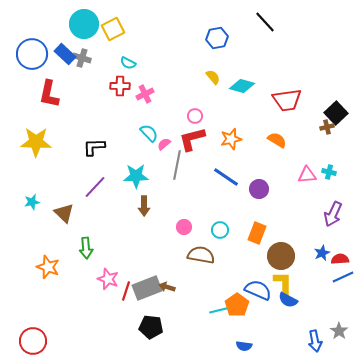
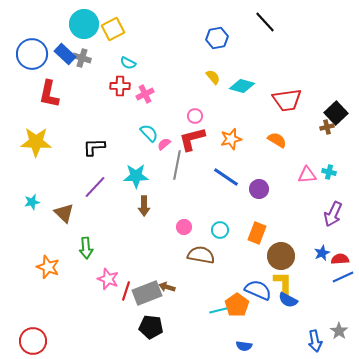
gray rectangle at (147, 288): moved 5 px down
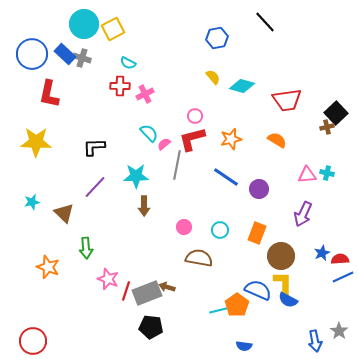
cyan cross at (329, 172): moved 2 px left, 1 px down
purple arrow at (333, 214): moved 30 px left
brown semicircle at (201, 255): moved 2 px left, 3 px down
